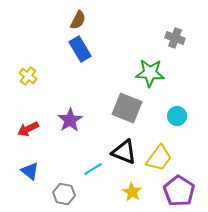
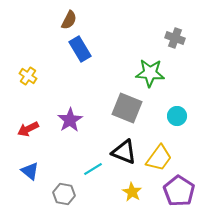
brown semicircle: moved 9 px left
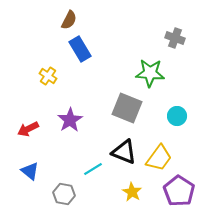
yellow cross: moved 20 px right
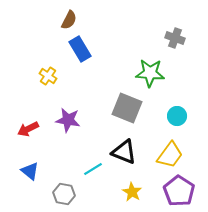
purple star: moved 2 px left; rotated 30 degrees counterclockwise
yellow trapezoid: moved 11 px right, 3 px up
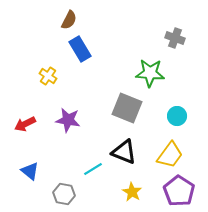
red arrow: moved 3 px left, 5 px up
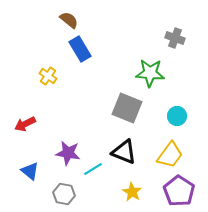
brown semicircle: rotated 78 degrees counterclockwise
purple star: moved 33 px down
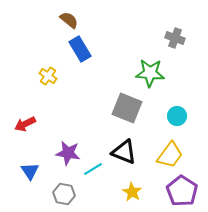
blue triangle: rotated 18 degrees clockwise
purple pentagon: moved 3 px right
